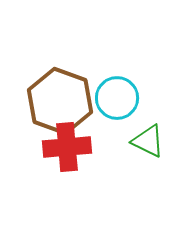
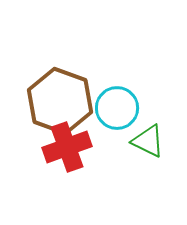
cyan circle: moved 10 px down
red cross: rotated 15 degrees counterclockwise
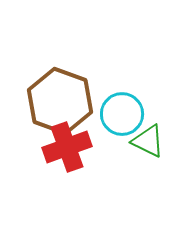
cyan circle: moved 5 px right, 6 px down
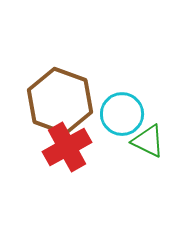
red cross: rotated 9 degrees counterclockwise
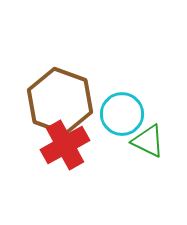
red cross: moved 2 px left, 2 px up
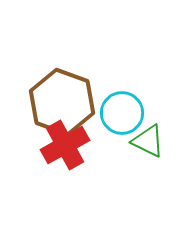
brown hexagon: moved 2 px right, 1 px down
cyan circle: moved 1 px up
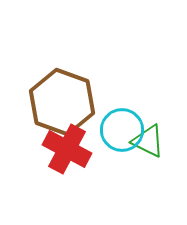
cyan circle: moved 17 px down
red cross: moved 2 px right, 4 px down; rotated 33 degrees counterclockwise
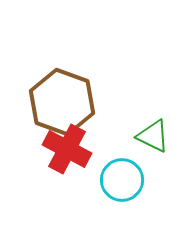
cyan circle: moved 50 px down
green triangle: moved 5 px right, 5 px up
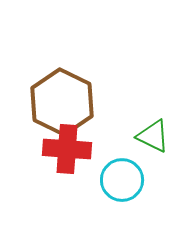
brown hexagon: rotated 6 degrees clockwise
red cross: rotated 24 degrees counterclockwise
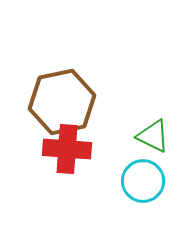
brown hexagon: rotated 22 degrees clockwise
cyan circle: moved 21 px right, 1 px down
